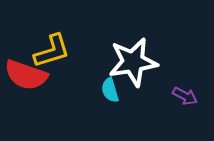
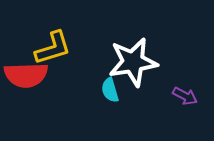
yellow L-shape: moved 1 px right, 3 px up
red semicircle: rotated 21 degrees counterclockwise
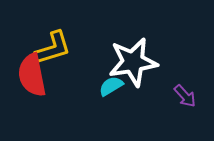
red semicircle: moved 6 px right; rotated 81 degrees clockwise
cyan semicircle: moved 1 px right, 4 px up; rotated 75 degrees clockwise
purple arrow: rotated 20 degrees clockwise
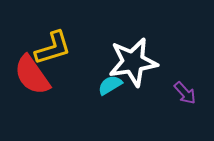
red semicircle: rotated 24 degrees counterclockwise
cyan semicircle: moved 1 px left, 1 px up
purple arrow: moved 3 px up
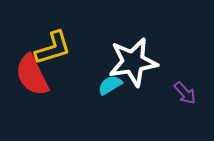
red semicircle: rotated 9 degrees clockwise
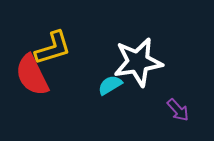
white star: moved 5 px right
purple arrow: moved 7 px left, 17 px down
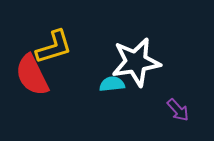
yellow L-shape: moved 1 px right, 1 px up
white star: moved 2 px left
cyan semicircle: moved 2 px right, 1 px up; rotated 25 degrees clockwise
